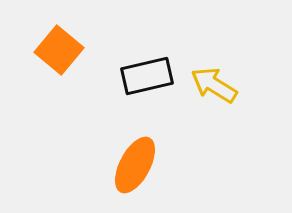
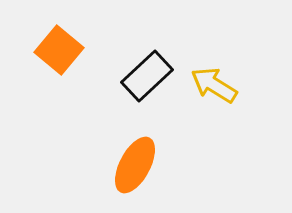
black rectangle: rotated 30 degrees counterclockwise
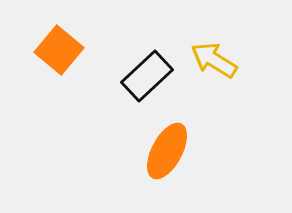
yellow arrow: moved 25 px up
orange ellipse: moved 32 px right, 14 px up
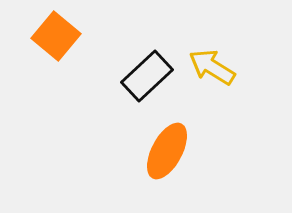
orange square: moved 3 px left, 14 px up
yellow arrow: moved 2 px left, 7 px down
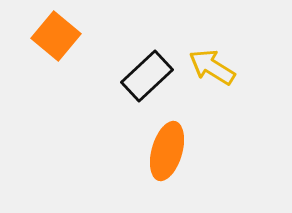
orange ellipse: rotated 12 degrees counterclockwise
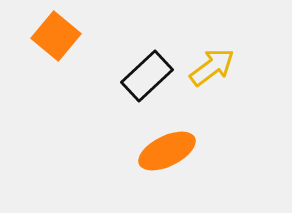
yellow arrow: rotated 111 degrees clockwise
orange ellipse: rotated 48 degrees clockwise
